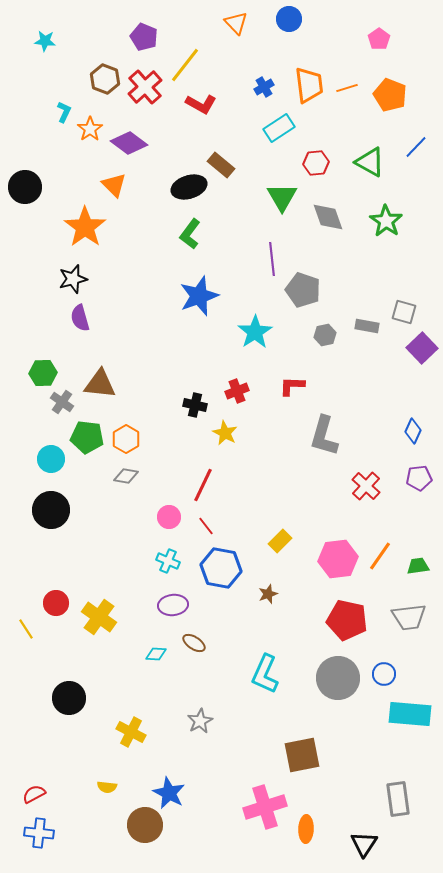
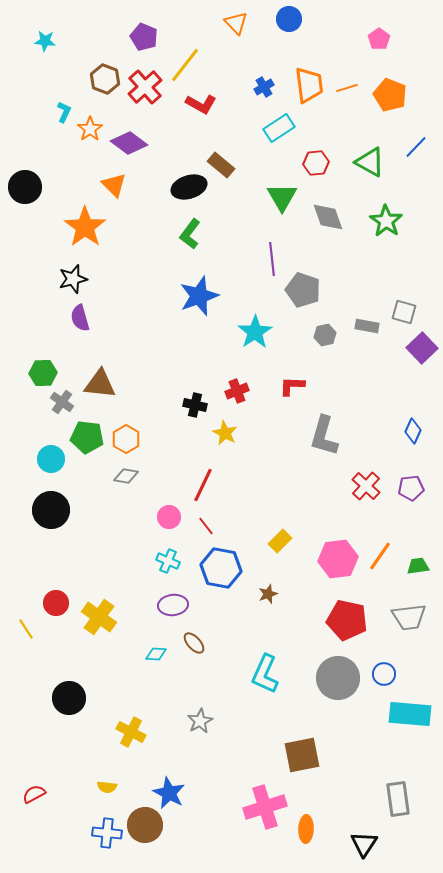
purple pentagon at (419, 478): moved 8 px left, 10 px down
brown ellipse at (194, 643): rotated 15 degrees clockwise
blue cross at (39, 833): moved 68 px right
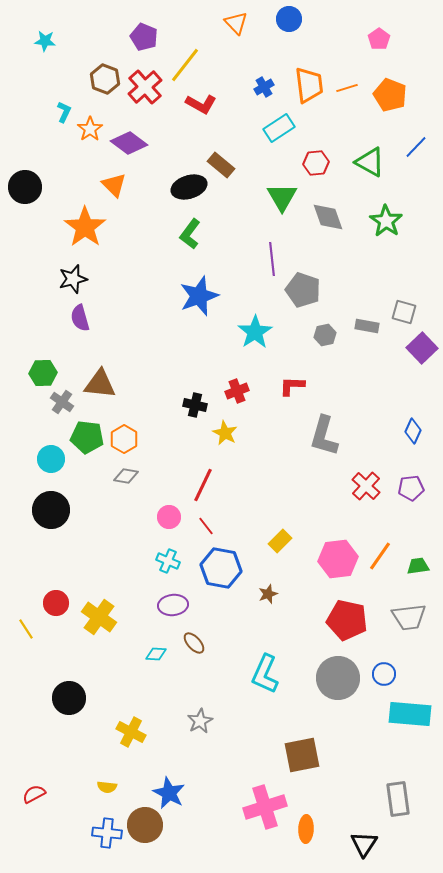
orange hexagon at (126, 439): moved 2 px left
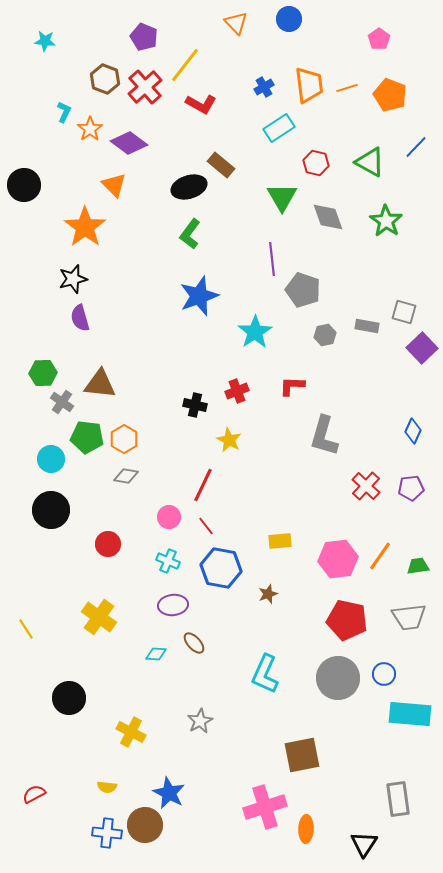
red hexagon at (316, 163): rotated 20 degrees clockwise
black circle at (25, 187): moved 1 px left, 2 px up
yellow star at (225, 433): moved 4 px right, 7 px down
yellow rectangle at (280, 541): rotated 40 degrees clockwise
red circle at (56, 603): moved 52 px right, 59 px up
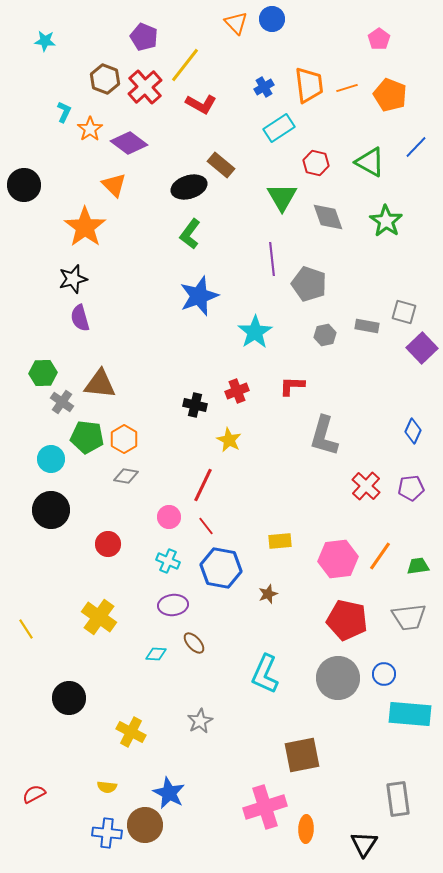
blue circle at (289, 19): moved 17 px left
gray pentagon at (303, 290): moved 6 px right, 6 px up
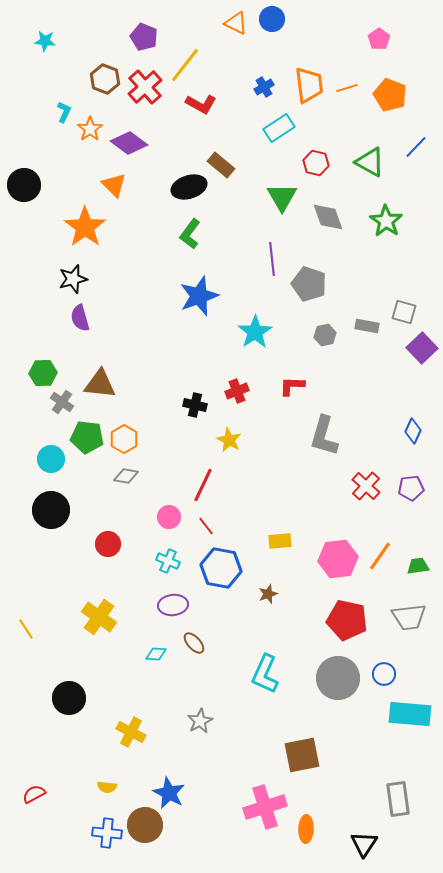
orange triangle at (236, 23): rotated 20 degrees counterclockwise
